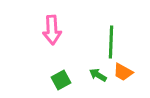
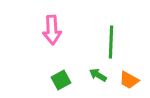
orange trapezoid: moved 6 px right, 8 px down
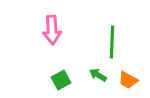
green line: moved 1 px right
orange trapezoid: moved 1 px left
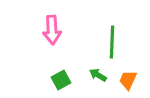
orange trapezoid: rotated 85 degrees clockwise
